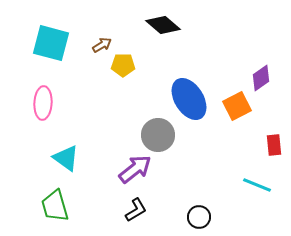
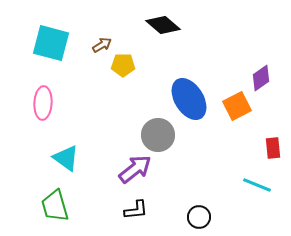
red rectangle: moved 1 px left, 3 px down
black L-shape: rotated 25 degrees clockwise
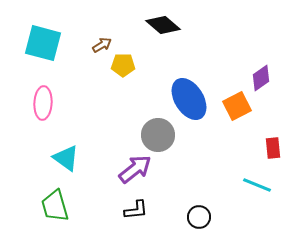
cyan square: moved 8 px left
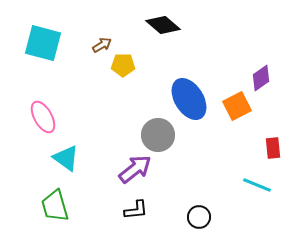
pink ellipse: moved 14 px down; rotated 32 degrees counterclockwise
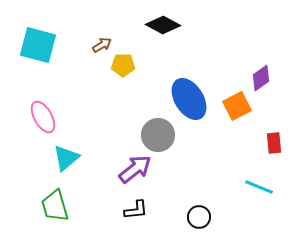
black diamond: rotated 12 degrees counterclockwise
cyan square: moved 5 px left, 2 px down
red rectangle: moved 1 px right, 5 px up
cyan triangle: rotated 44 degrees clockwise
cyan line: moved 2 px right, 2 px down
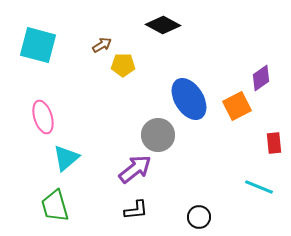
pink ellipse: rotated 12 degrees clockwise
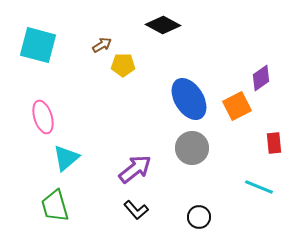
gray circle: moved 34 px right, 13 px down
black L-shape: rotated 55 degrees clockwise
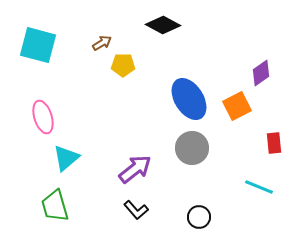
brown arrow: moved 2 px up
purple diamond: moved 5 px up
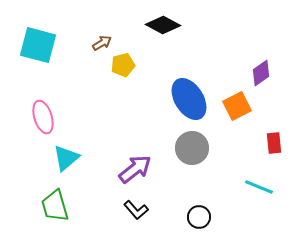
yellow pentagon: rotated 15 degrees counterclockwise
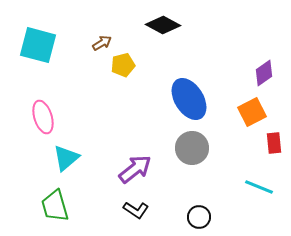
purple diamond: moved 3 px right
orange square: moved 15 px right, 6 px down
black L-shape: rotated 15 degrees counterclockwise
